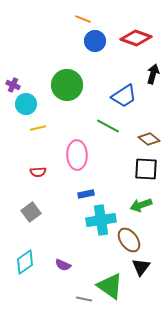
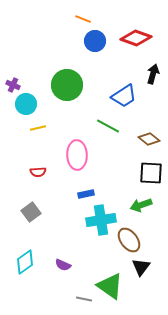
black square: moved 5 px right, 4 px down
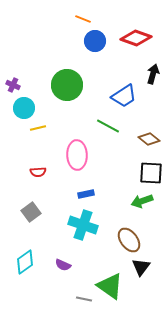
cyan circle: moved 2 px left, 4 px down
green arrow: moved 1 px right, 4 px up
cyan cross: moved 18 px left, 5 px down; rotated 28 degrees clockwise
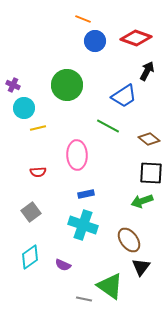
black arrow: moved 6 px left, 3 px up; rotated 12 degrees clockwise
cyan diamond: moved 5 px right, 5 px up
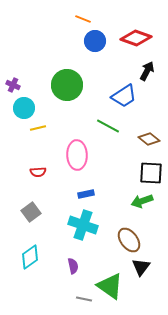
purple semicircle: moved 10 px right, 1 px down; rotated 126 degrees counterclockwise
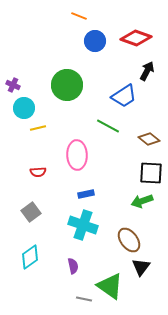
orange line: moved 4 px left, 3 px up
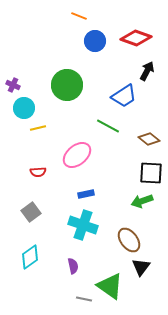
pink ellipse: rotated 52 degrees clockwise
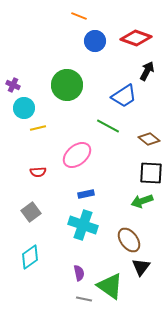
purple semicircle: moved 6 px right, 7 px down
